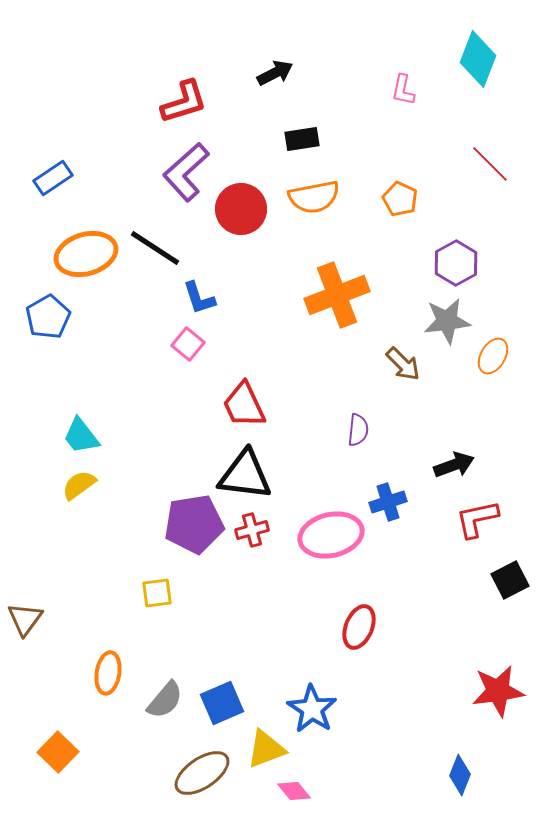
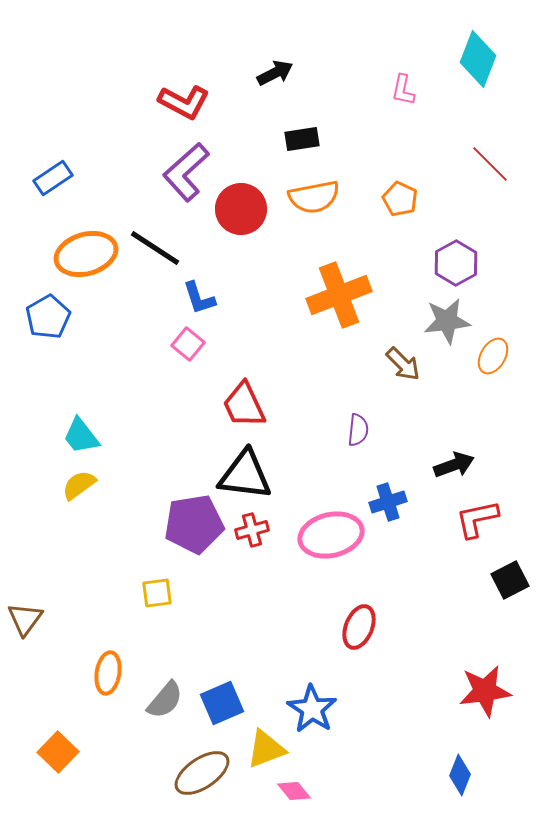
red L-shape at (184, 102): rotated 45 degrees clockwise
orange cross at (337, 295): moved 2 px right
red star at (498, 691): moved 13 px left
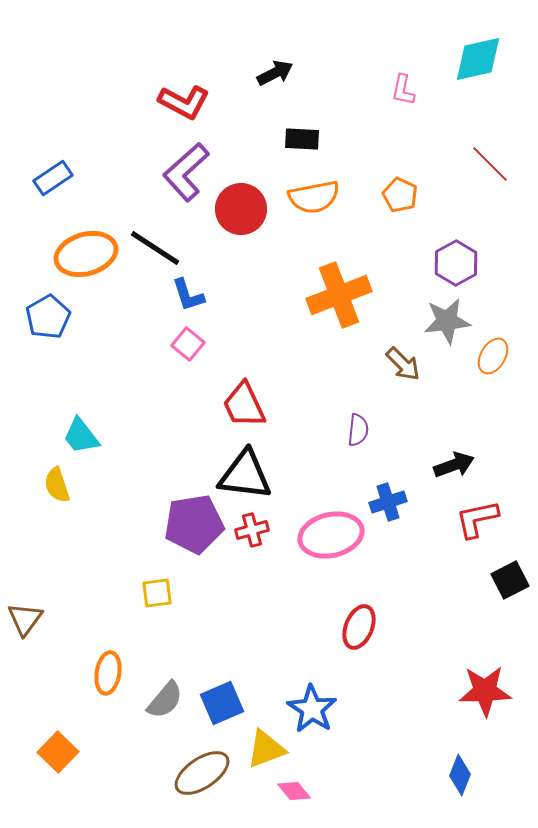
cyan diamond at (478, 59): rotated 56 degrees clockwise
black rectangle at (302, 139): rotated 12 degrees clockwise
orange pentagon at (400, 199): moved 4 px up
blue L-shape at (199, 298): moved 11 px left, 3 px up
yellow semicircle at (79, 485): moved 22 px left; rotated 72 degrees counterclockwise
red star at (485, 691): rotated 6 degrees clockwise
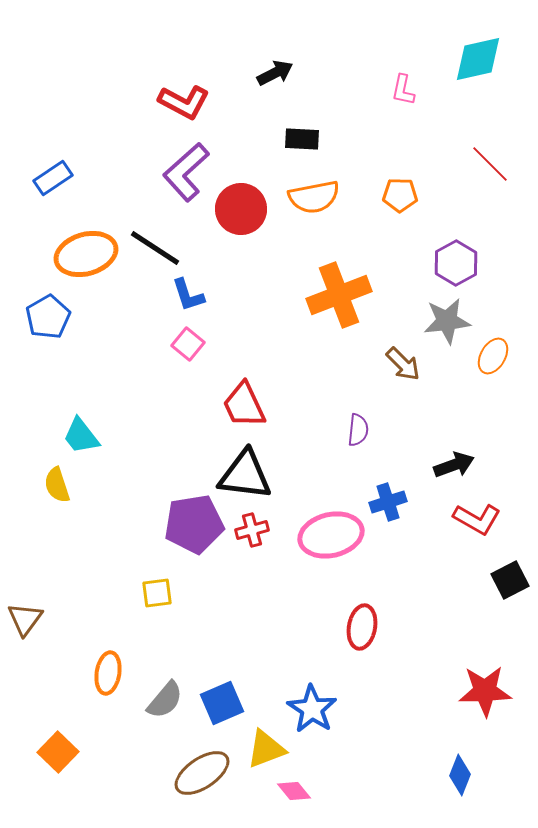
orange pentagon at (400, 195): rotated 24 degrees counterclockwise
red L-shape at (477, 519): rotated 138 degrees counterclockwise
red ellipse at (359, 627): moved 3 px right; rotated 12 degrees counterclockwise
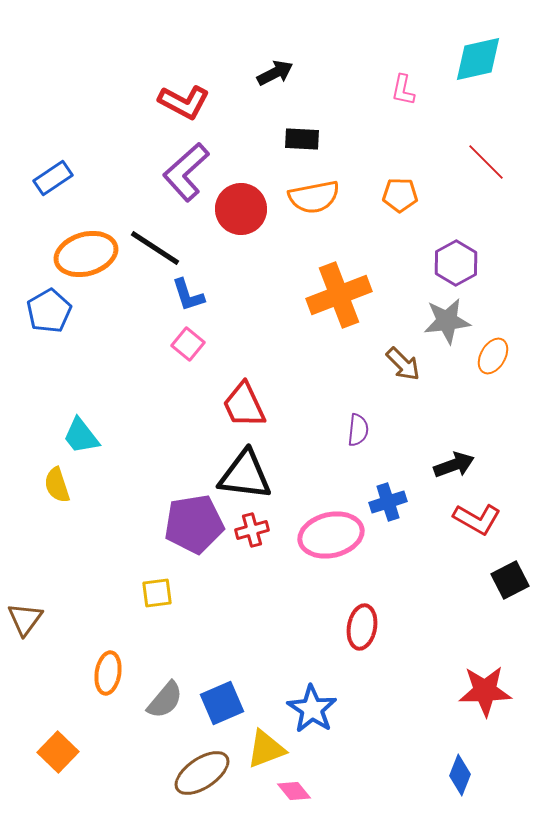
red line at (490, 164): moved 4 px left, 2 px up
blue pentagon at (48, 317): moved 1 px right, 6 px up
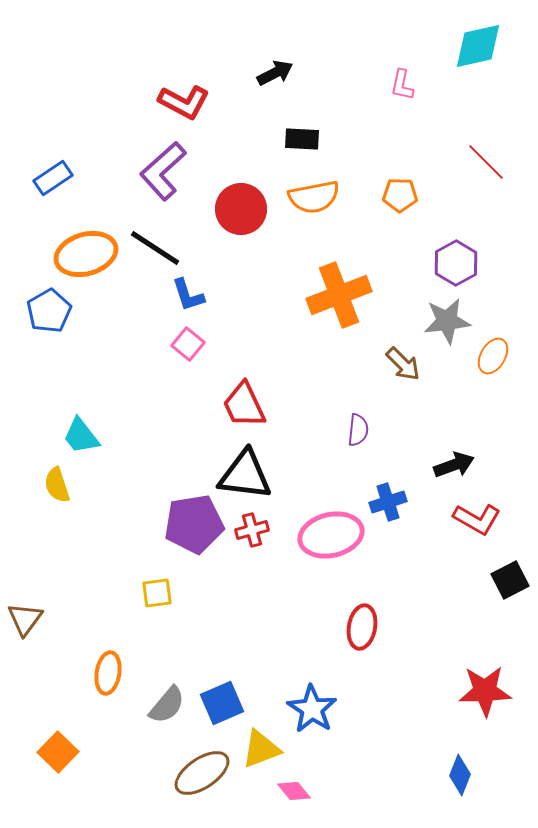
cyan diamond at (478, 59): moved 13 px up
pink L-shape at (403, 90): moved 1 px left, 5 px up
purple L-shape at (186, 172): moved 23 px left, 1 px up
gray semicircle at (165, 700): moved 2 px right, 5 px down
yellow triangle at (266, 749): moved 5 px left
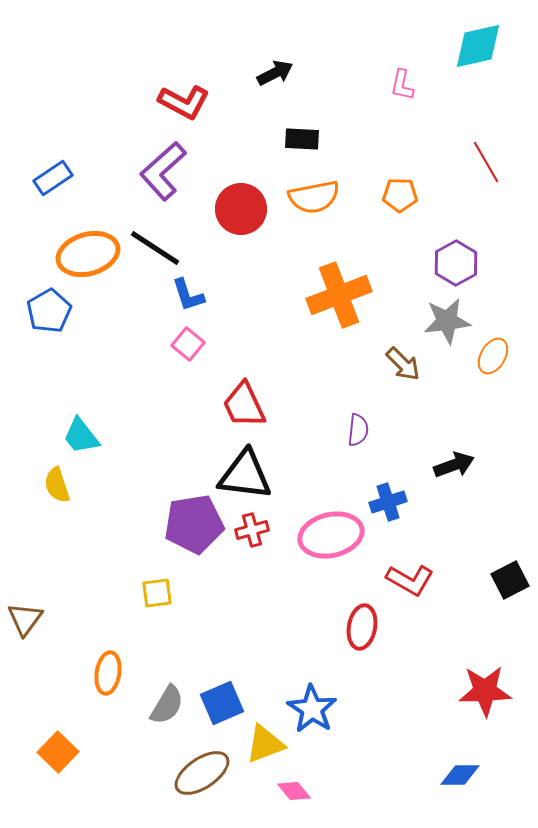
red line at (486, 162): rotated 15 degrees clockwise
orange ellipse at (86, 254): moved 2 px right
red L-shape at (477, 519): moved 67 px left, 61 px down
gray semicircle at (167, 705): rotated 9 degrees counterclockwise
yellow triangle at (261, 749): moved 4 px right, 5 px up
blue diamond at (460, 775): rotated 69 degrees clockwise
